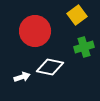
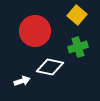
yellow square: rotated 12 degrees counterclockwise
green cross: moved 6 px left
white arrow: moved 4 px down
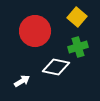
yellow square: moved 2 px down
white diamond: moved 6 px right
white arrow: rotated 14 degrees counterclockwise
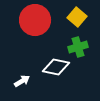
red circle: moved 11 px up
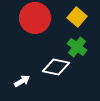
red circle: moved 2 px up
green cross: moved 1 px left; rotated 36 degrees counterclockwise
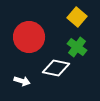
red circle: moved 6 px left, 19 px down
white diamond: moved 1 px down
white arrow: rotated 49 degrees clockwise
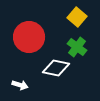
white arrow: moved 2 px left, 4 px down
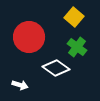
yellow square: moved 3 px left
white diamond: rotated 24 degrees clockwise
